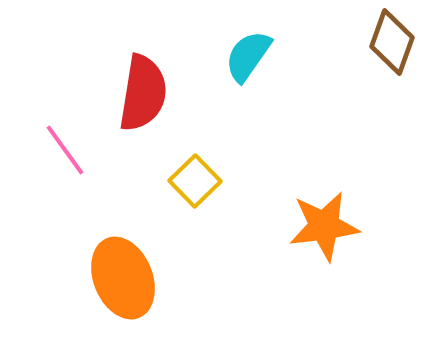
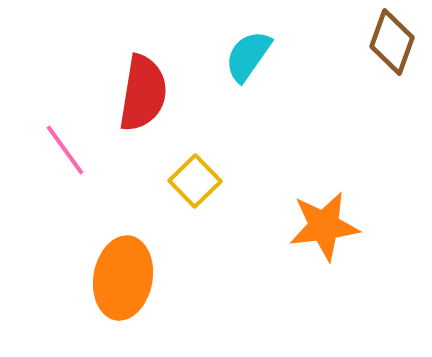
orange ellipse: rotated 32 degrees clockwise
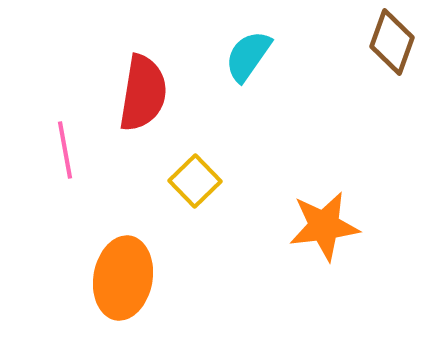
pink line: rotated 26 degrees clockwise
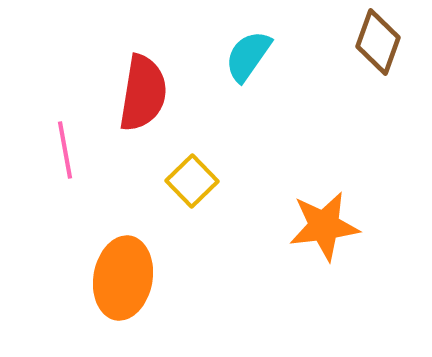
brown diamond: moved 14 px left
yellow square: moved 3 px left
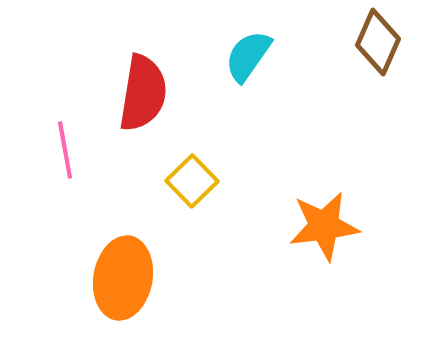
brown diamond: rotated 4 degrees clockwise
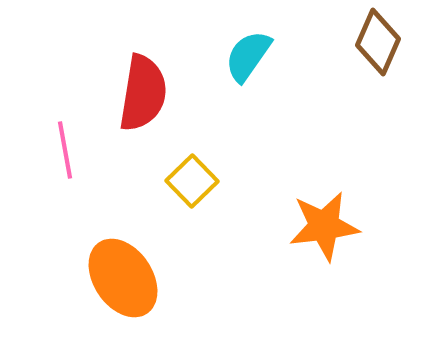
orange ellipse: rotated 44 degrees counterclockwise
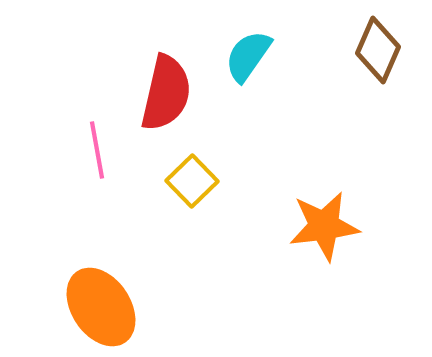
brown diamond: moved 8 px down
red semicircle: moved 23 px right; rotated 4 degrees clockwise
pink line: moved 32 px right
orange ellipse: moved 22 px left, 29 px down
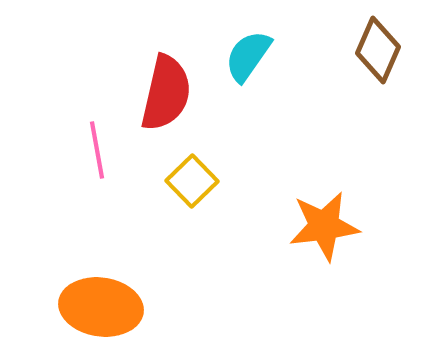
orange ellipse: rotated 48 degrees counterclockwise
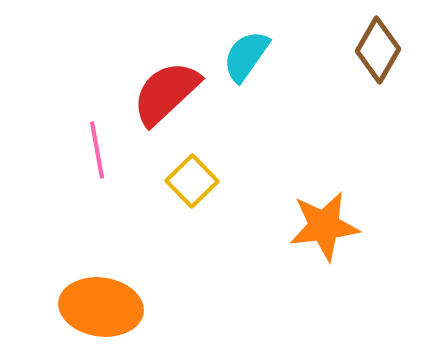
brown diamond: rotated 6 degrees clockwise
cyan semicircle: moved 2 px left
red semicircle: rotated 146 degrees counterclockwise
